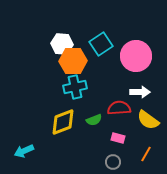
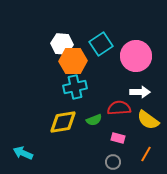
yellow diamond: rotated 12 degrees clockwise
cyan arrow: moved 1 px left, 2 px down; rotated 48 degrees clockwise
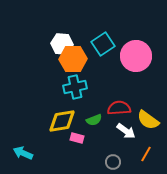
cyan square: moved 2 px right
orange hexagon: moved 2 px up
white arrow: moved 14 px left, 39 px down; rotated 36 degrees clockwise
yellow diamond: moved 1 px left, 1 px up
pink rectangle: moved 41 px left
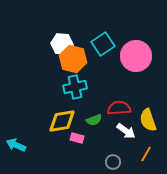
orange hexagon: rotated 16 degrees clockwise
yellow semicircle: rotated 35 degrees clockwise
cyan arrow: moved 7 px left, 8 px up
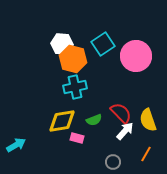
red semicircle: moved 2 px right, 5 px down; rotated 50 degrees clockwise
white arrow: moved 1 px left; rotated 84 degrees counterclockwise
cyan arrow: rotated 126 degrees clockwise
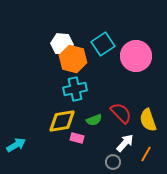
cyan cross: moved 2 px down
white arrow: moved 12 px down
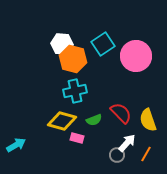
cyan cross: moved 2 px down
yellow diamond: rotated 24 degrees clockwise
white arrow: moved 2 px right
gray circle: moved 4 px right, 7 px up
